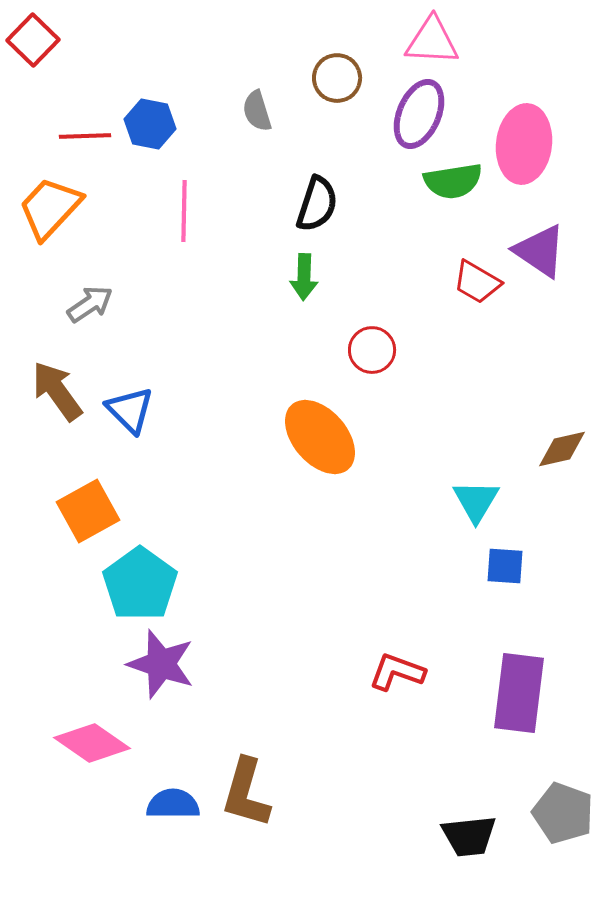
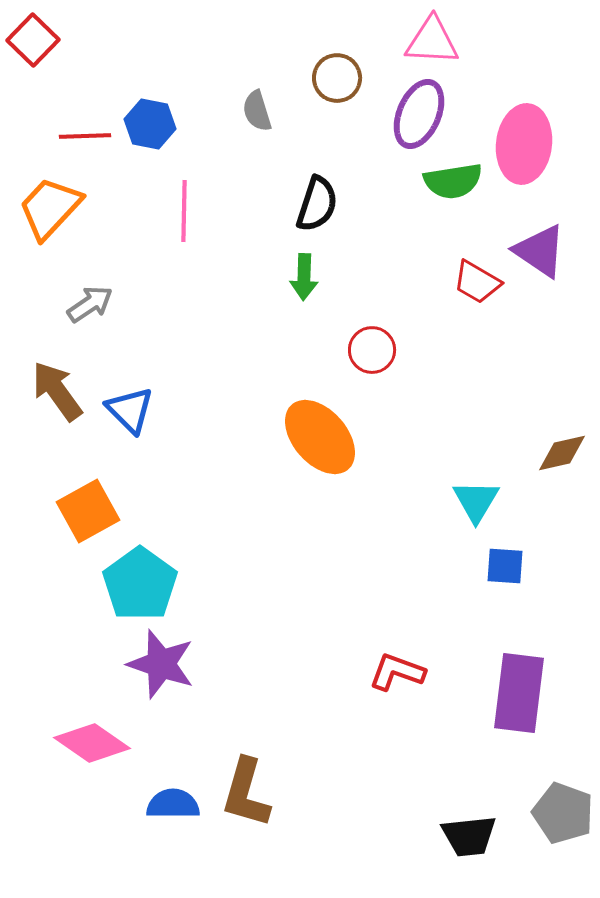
brown diamond: moved 4 px down
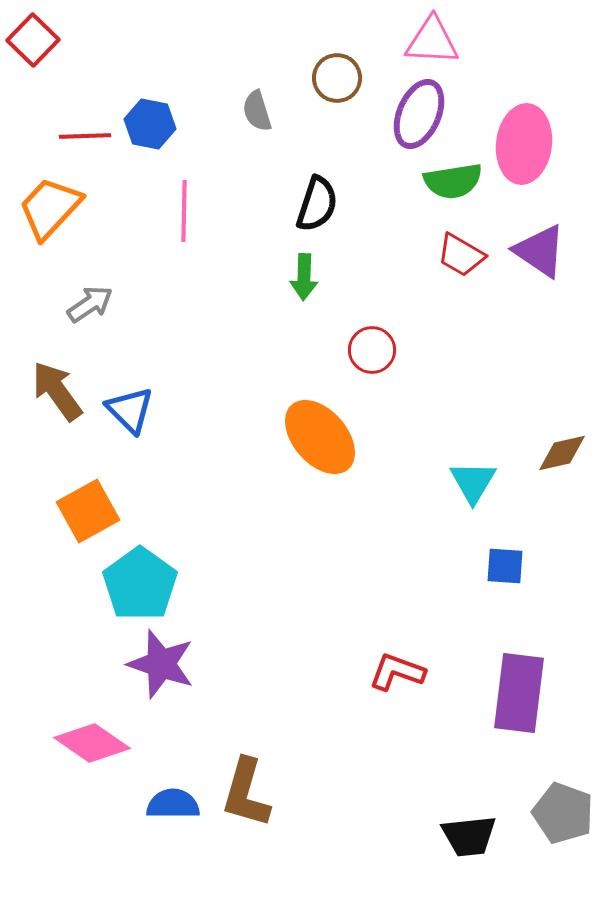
red trapezoid: moved 16 px left, 27 px up
cyan triangle: moved 3 px left, 19 px up
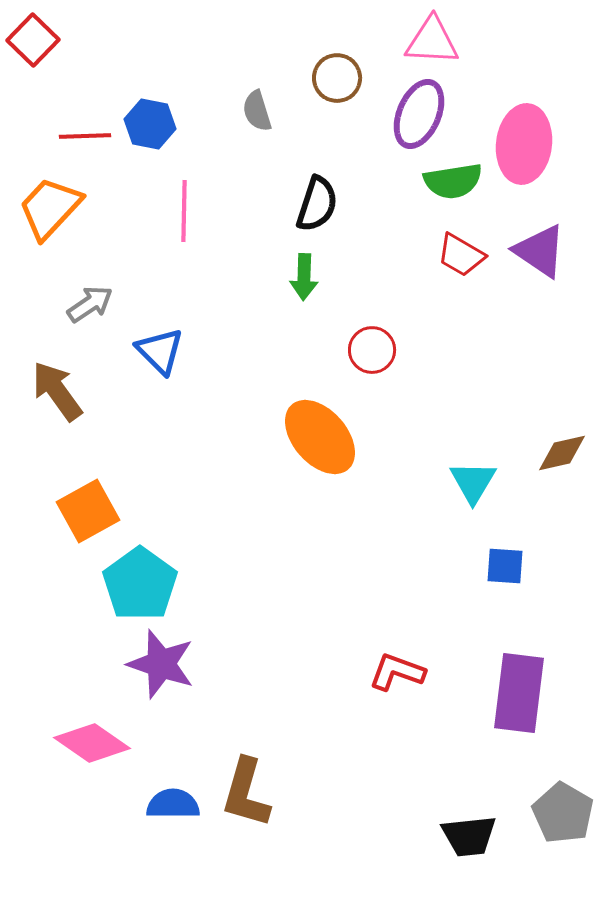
blue triangle: moved 30 px right, 59 px up
gray pentagon: rotated 10 degrees clockwise
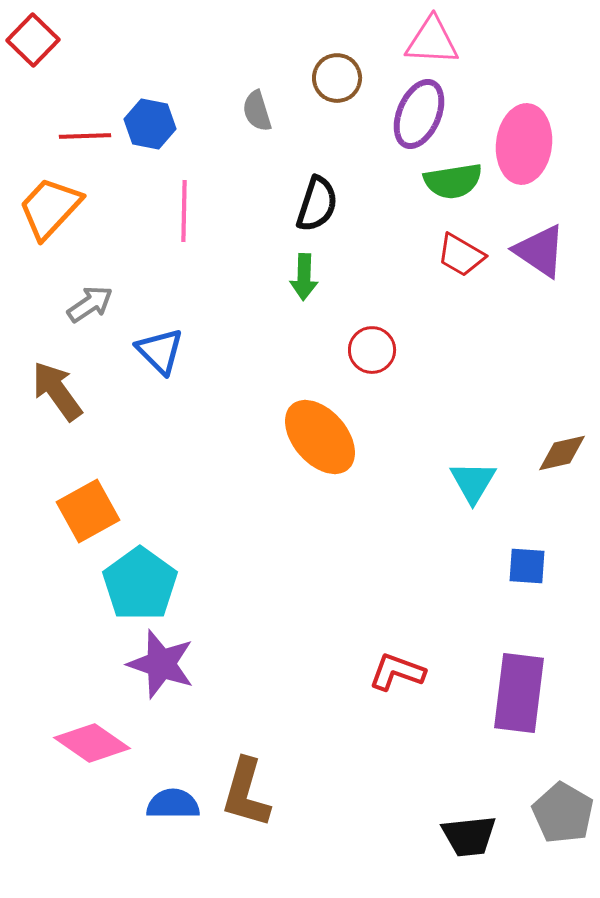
blue square: moved 22 px right
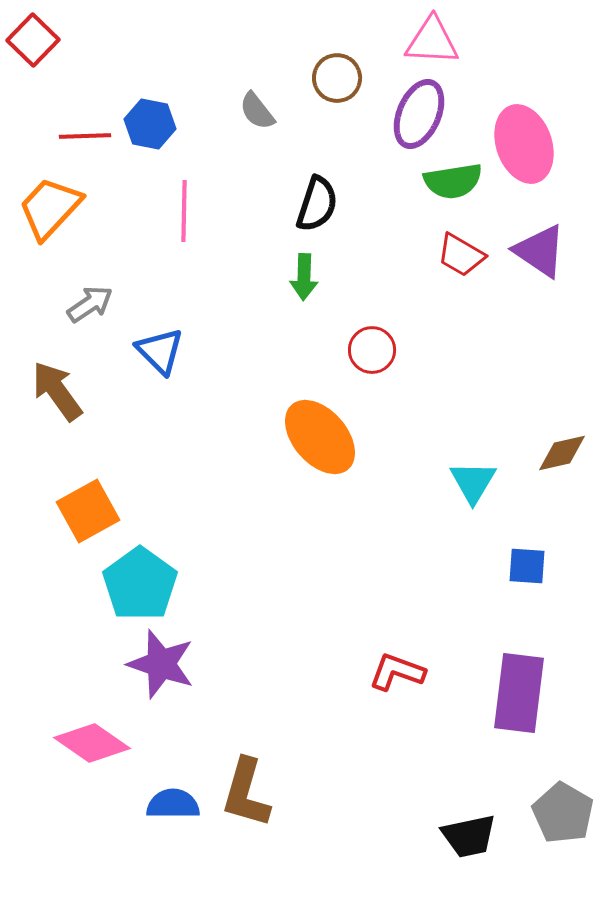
gray semicircle: rotated 21 degrees counterclockwise
pink ellipse: rotated 26 degrees counterclockwise
black trapezoid: rotated 6 degrees counterclockwise
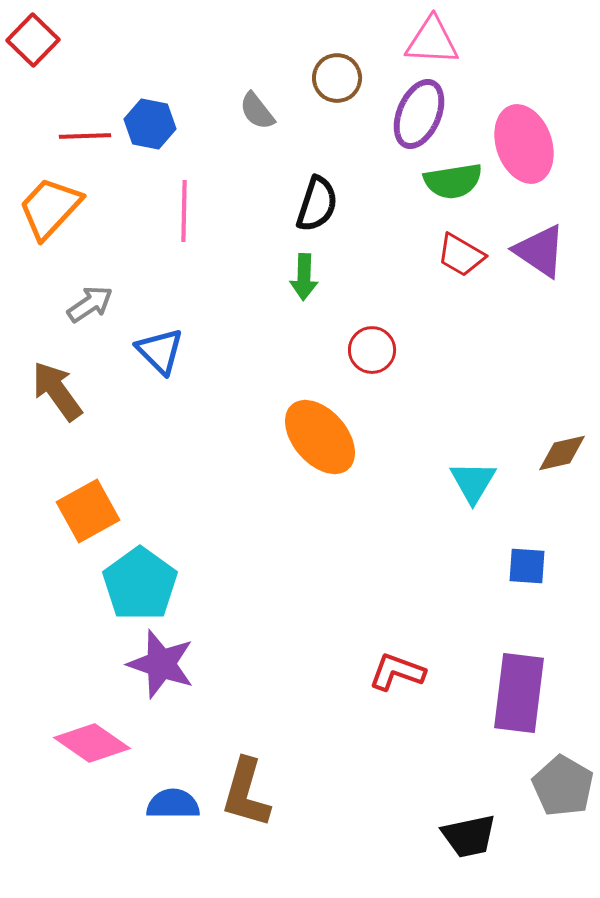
gray pentagon: moved 27 px up
